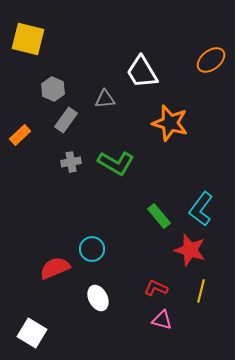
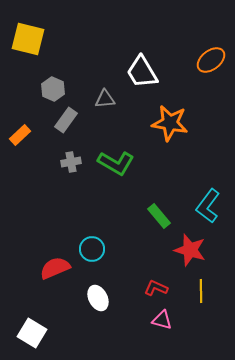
orange star: rotated 6 degrees counterclockwise
cyan L-shape: moved 7 px right, 3 px up
yellow line: rotated 15 degrees counterclockwise
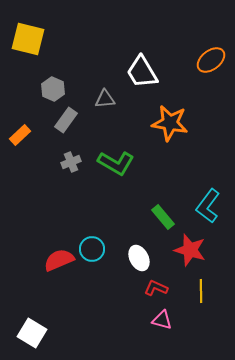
gray cross: rotated 12 degrees counterclockwise
green rectangle: moved 4 px right, 1 px down
red semicircle: moved 4 px right, 8 px up
white ellipse: moved 41 px right, 40 px up
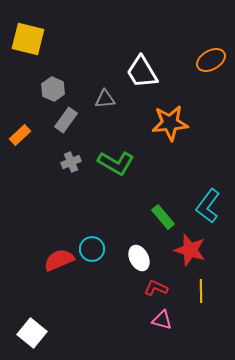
orange ellipse: rotated 8 degrees clockwise
orange star: rotated 15 degrees counterclockwise
white square: rotated 8 degrees clockwise
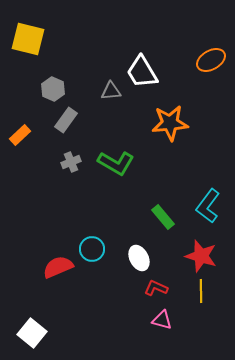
gray triangle: moved 6 px right, 8 px up
red star: moved 11 px right, 6 px down
red semicircle: moved 1 px left, 7 px down
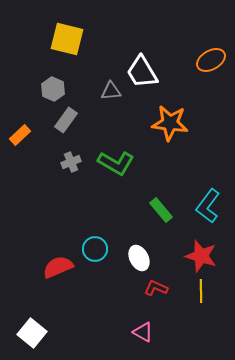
yellow square: moved 39 px right
orange star: rotated 12 degrees clockwise
green rectangle: moved 2 px left, 7 px up
cyan circle: moved 3 px right
pink triangle: moved 19 px left, 12 px down; rotated 15 degrees clockwise
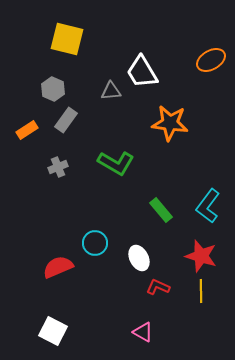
orange rectangle: moved 7 px right, 5 px up; rotated 10 degrees clockwise
gray cross: moved 13 px left, 5 px down
cyan circle: moved 6 px up
red L-shape: moved 2 px right, 1 px up
white square: moved 21 px right, 2 px up; rotated 12 degrees counterclockwise
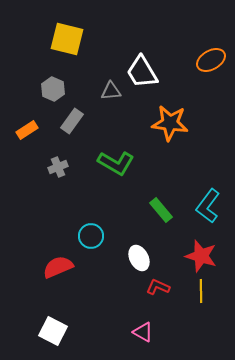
gray rectangle: moved 6 px right, 1 px down
cyan circle: moved 4 px left, 7 px up
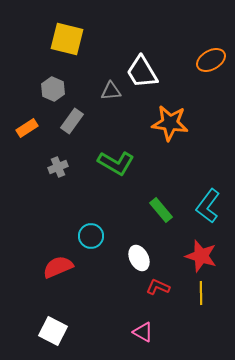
orange rectangle: moved 2 px up
yellow line: moved 2 px down
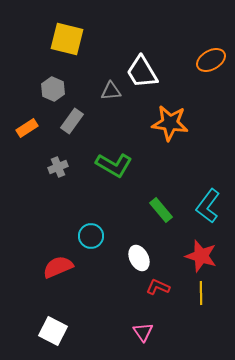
green L-shape: moved 2 px left, 2 px down
pink triangle: rotated 25 degrees clockwise
